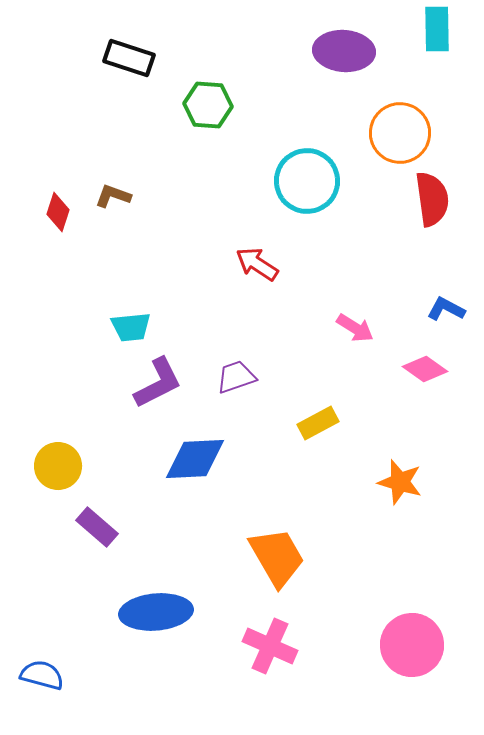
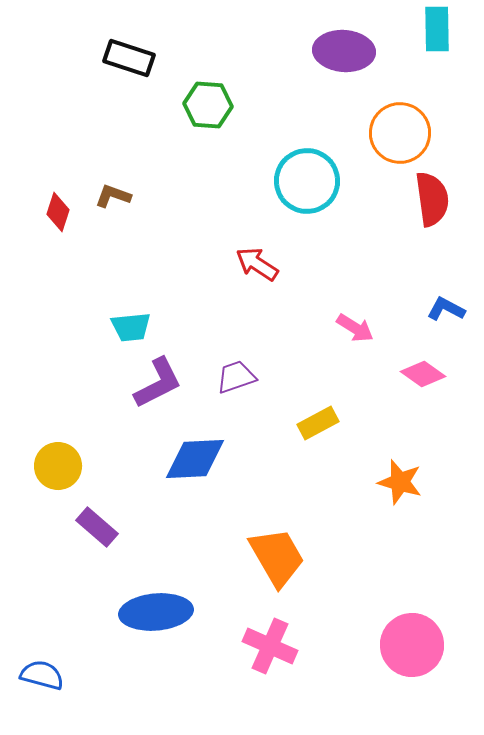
pink diamond: moved 2 px left, 5 px down
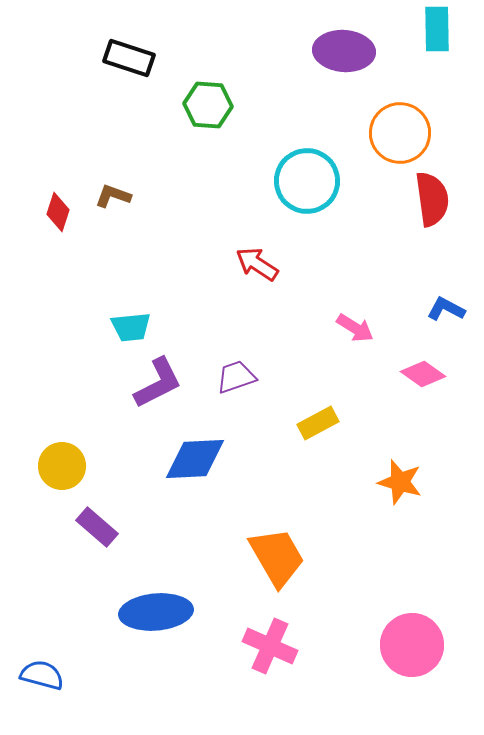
yellow circle: moved 4 px right
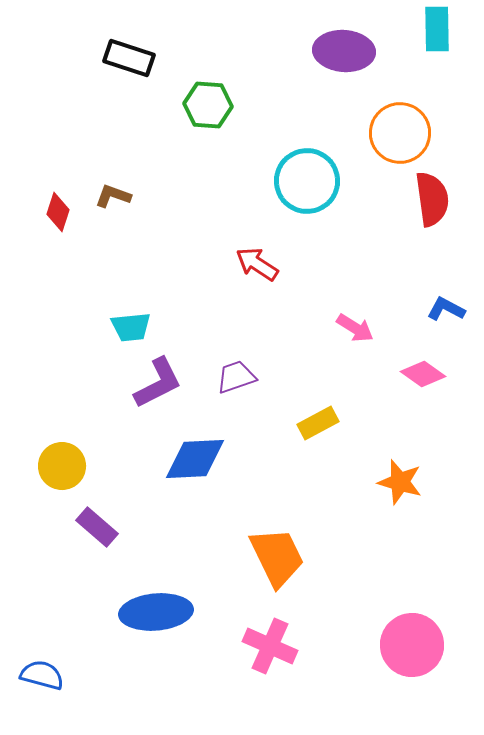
orange trapezoid: rotated 4 degrees clockwise
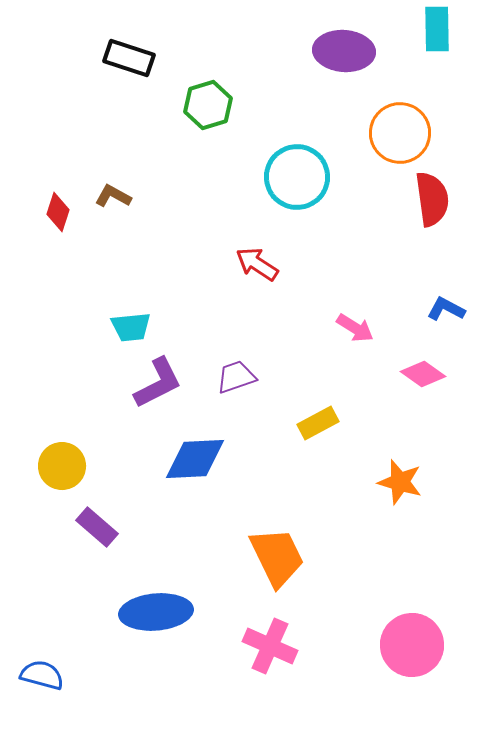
green hexagon: rotated 21 degrees counterclockwise
cyan circle: moved 10 px left, 4 px up
brown L-shape: rotated 9 degrees clockwise
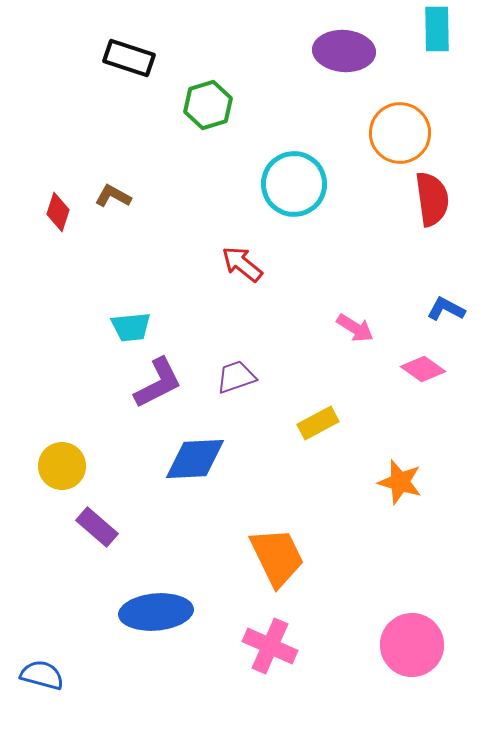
cyan circle: moved 3 px left, 7 px down
red arrow: moved 15 px left; rotated 6 degrees clockwise
pink diamond: moved 5 px up
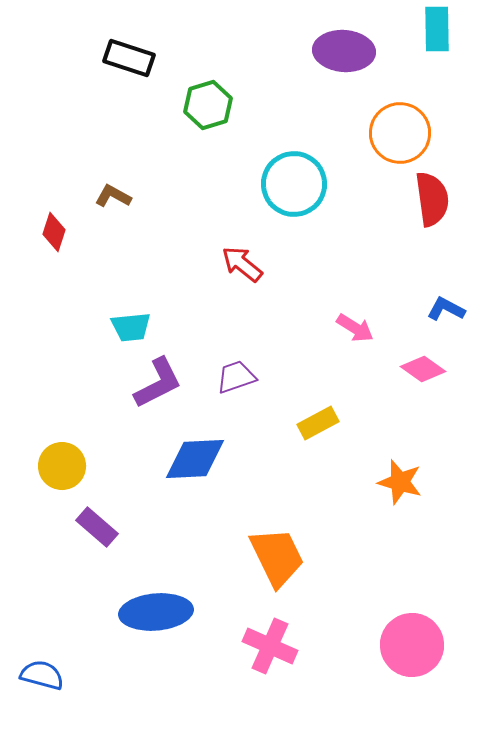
red diamond: moved 4 px left, 20 px down
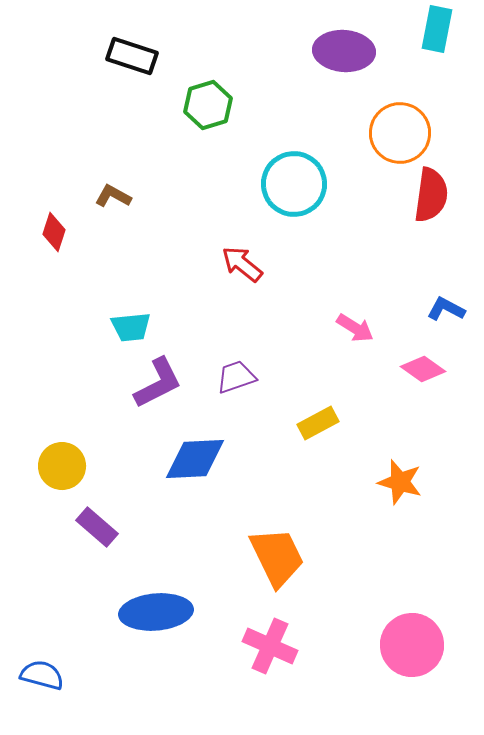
cyan rectangle: rotated 12 degrees clockwise
black rectangle: moved 3 px right, 2 px up
red semicircle: moved 1 px left, 4 px up; rotated 16 degrees clockwise
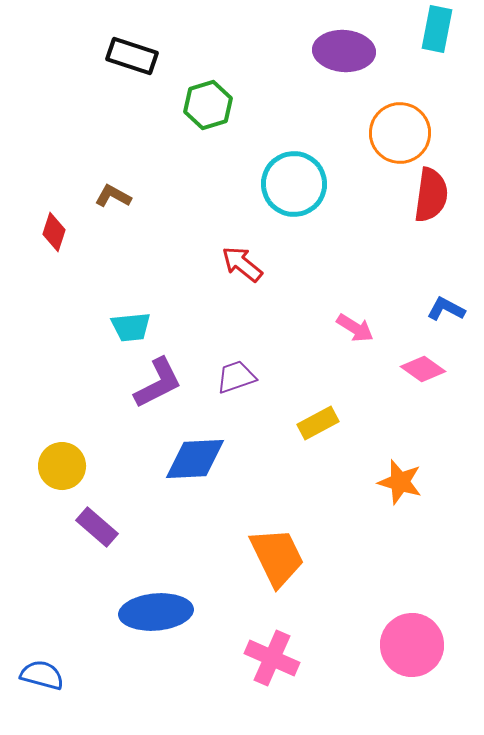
pink cross: moved 2 px right, 12 px down
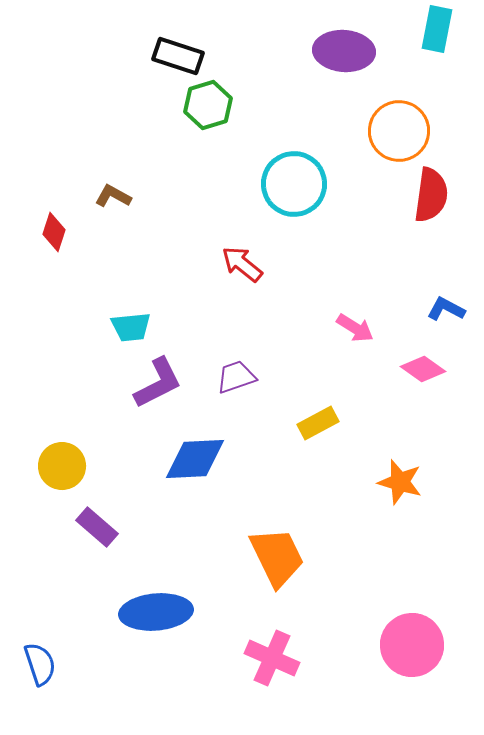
black rectangle: moved 46 px right
orange circle: moved 1 px left, 2 px up
blue semicircle: moved 2 px left, 11 px up; rotated 57 degrees clockwise
